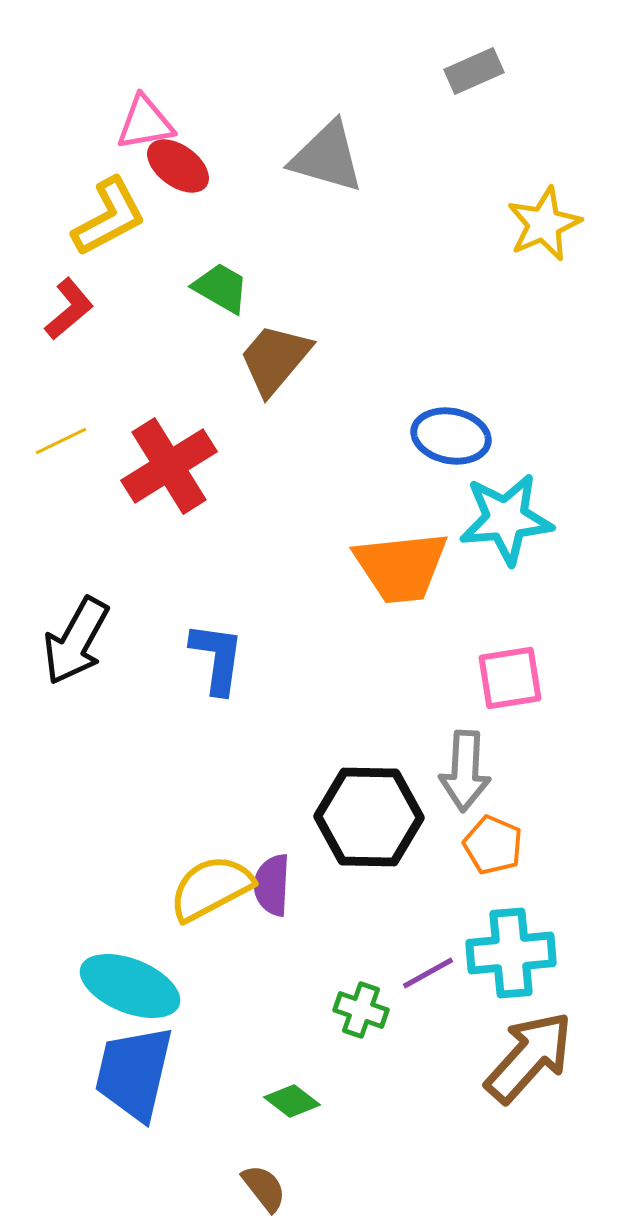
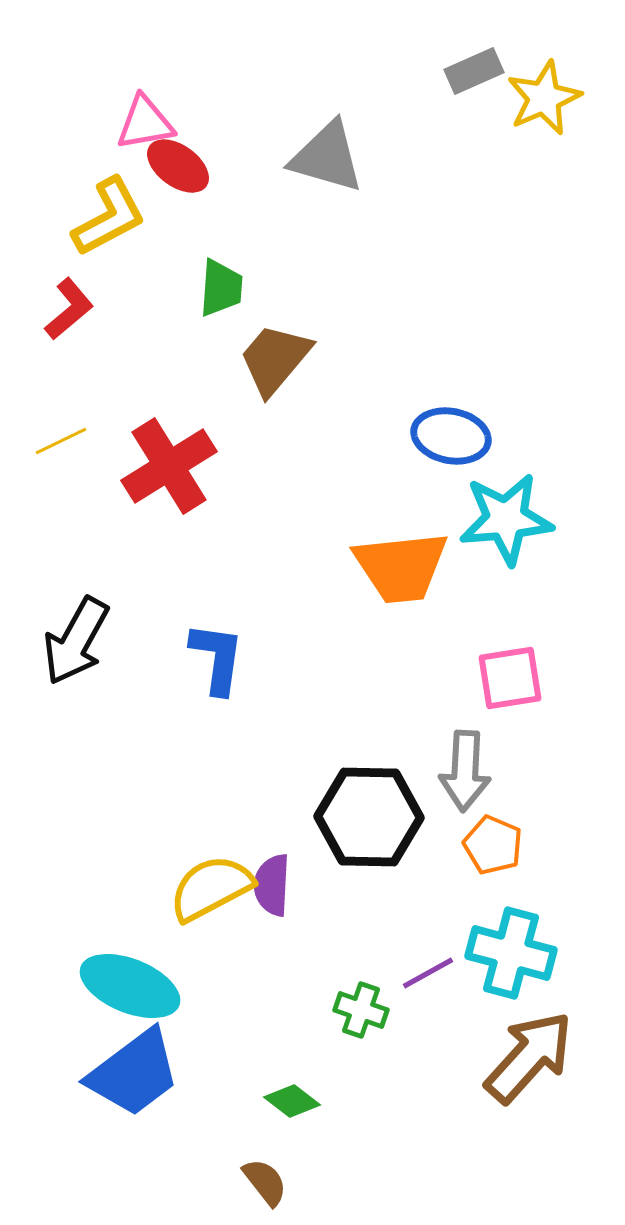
yellow star: moved 126 px up
green trapezoid: rotated 64 degrees clockwise
cyan cross: rotated 20 degrees clockwise
blue trapezoid: rotated 140 degrees counterclockwise
brown semicircle: moved 1 px right, 6 px up
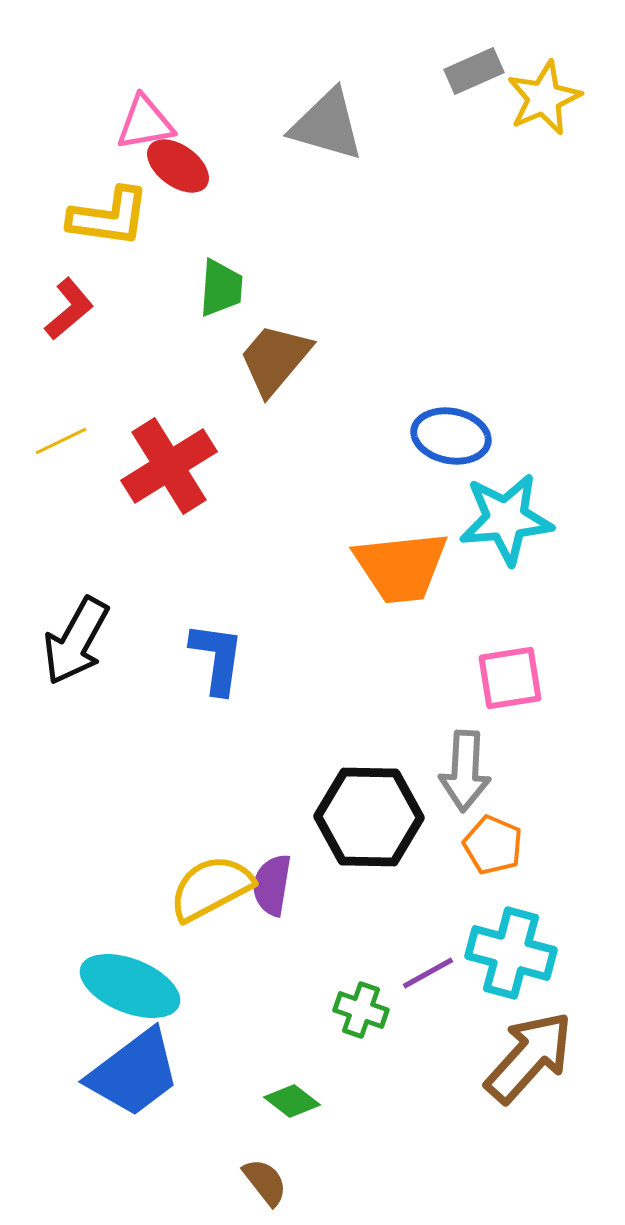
gray triangle: moved 32 px up
yellow L-shape: rotated 36 degrees clockwise
purple semicircle: rotated 6 degrees clockwise
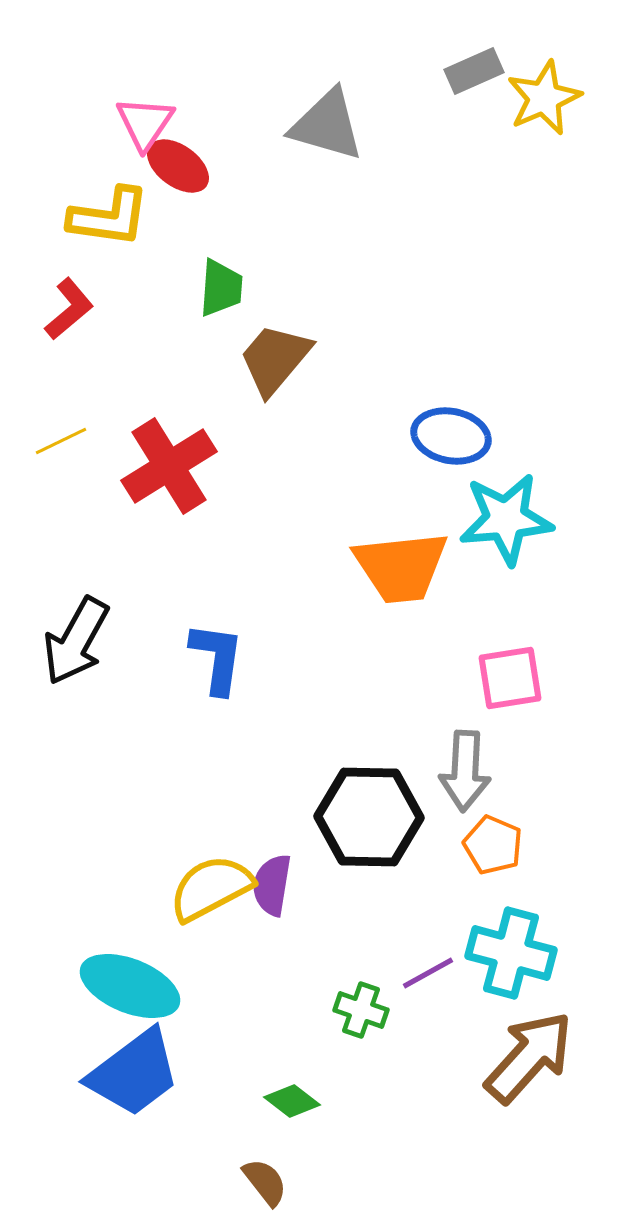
pink triangle: rotated 46 degrees counterclockwise
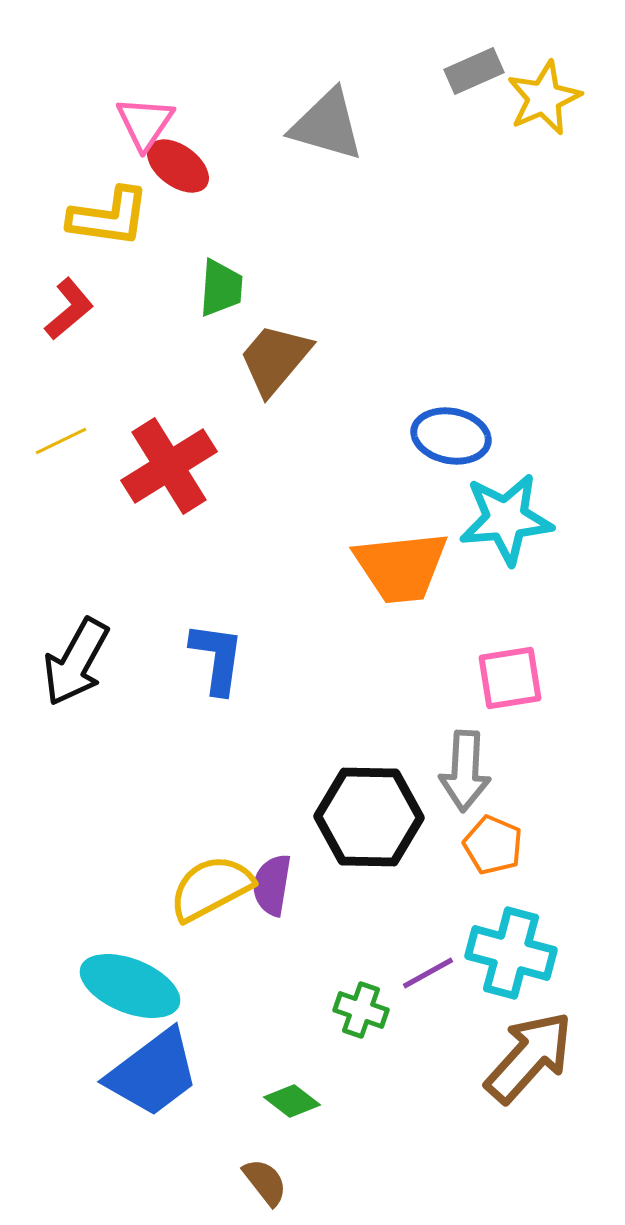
black arrow: moved 21 px down
blue trapezoid: moved 19 px right
